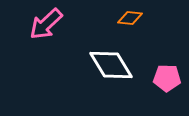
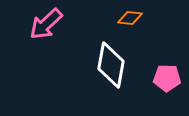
white diamond: rotated 42 degrees clockwise
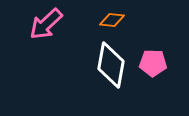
orange diamond: moved 18 px left, 2 px down
pink pentagon: moved 14 px left, 15 px up
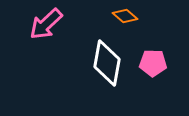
orange diamond: moved 13 px right, 4 px up; rotated 35 degrees clockwise
white diamond: moved 4 px left, 2 px up
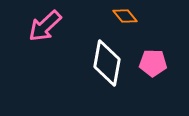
orange diamond: rotated 10 degrees clockwise
pink arrow: moved 1 px left, 2 px down
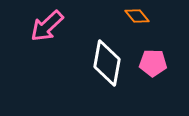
orange diamond: moved 12 px right
pink arrow: moved 2 px right
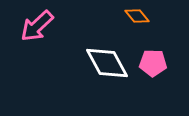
pink arrow: moved 10 px left
white diamond: rotated 39 degrees counterclockwise
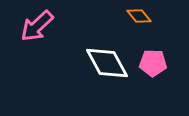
orange diamond: moved 2 px right
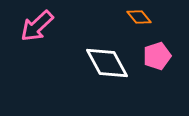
orange diamond: moved 1 px down
pink pentagon: moved 4 px right, 7 px up; rotated 20 degrees counterclockwise
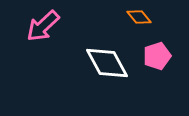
pink arrow: moved 6 px right
